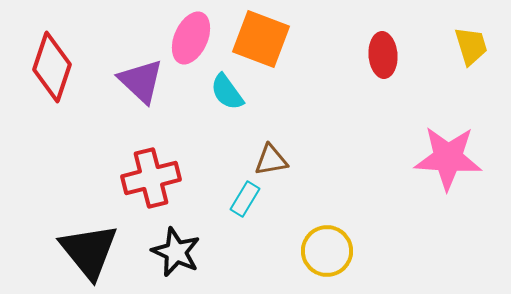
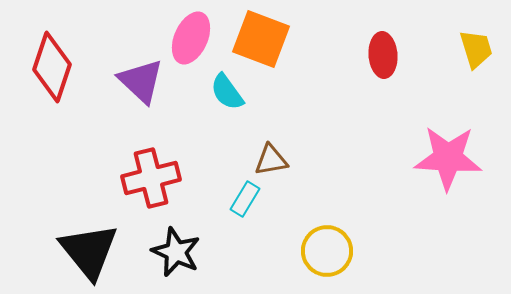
yellow trapezoid: moved 5 px right, 3 px down
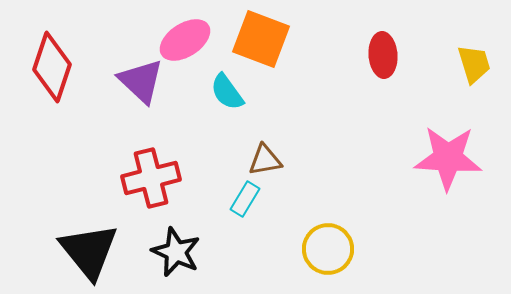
pink ellipse: moved 6 px left, 2 px down; rotated 33 degrees clockwise
yellow trapezoid: moved 2 px left, 15 px down
brown triangle: moved 6 px left
yellow circle: moved 1 px right, 2 px up
